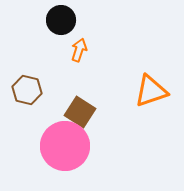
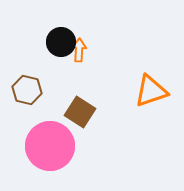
black circle: moved 22 px down
orange arrow: rotated 15 degrees counterclockwise
pink circle: moved 15 px left
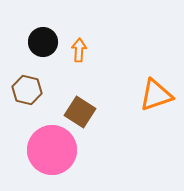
black circle: moved 18 px left
orange triangle: moved 5 px right, 4 px down
pink circle: moved 2 px right, 4 px down
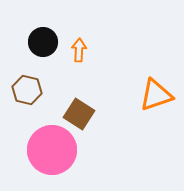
brown square: moved 1 px left, 2 px down
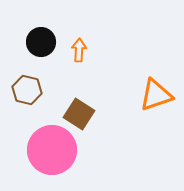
black circle: moved 2 px left
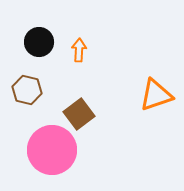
black circle: moved 2 px left
brown square: rotated 20 degrees clockwise
